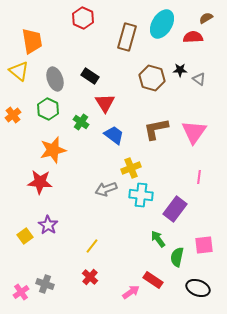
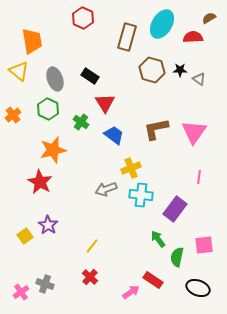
brown semicircle: moved 3 px right
brown hexagon: moved 8 px up
red star: rotated 25 degrees clockwise
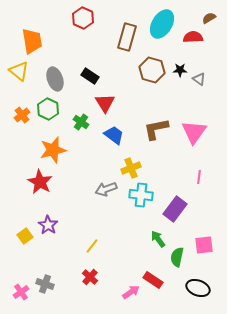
orange cross: moved 9 px right
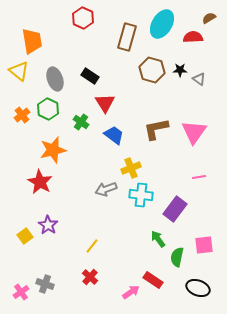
pink line: rotated 72 degrees clockwise
